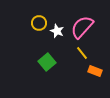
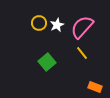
white star: moved 6 px up; rotated 24 degrees clockwise
orange rectangle: moved 16 px down
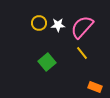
white star: moved 1 px right; rotated 24 degrees clockwise
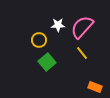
yellow circle: moved 17 px down
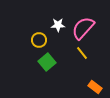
pink semicircle: moved 1 px right, 1 px down
orange rectangle: rotated 16 degrees clockwise
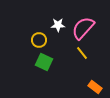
green square: moved 3 px left; rotated 24 degrees counterclockwise
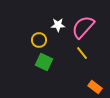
pink semicircle: moved 1 px up
